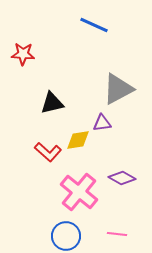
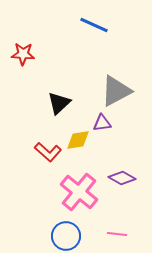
gray triangle: moved 2 px left, 2 px down
black triangle: moved 7 px right; rotated 30 degrees counterclockwise
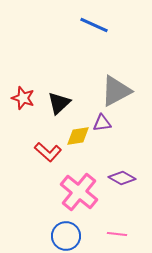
red star: moved 44 px down; rotated 15 degrees clockwise
yellow diamond: moved 4 px up
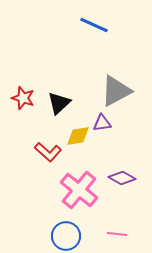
pink cross: moved 2 px up
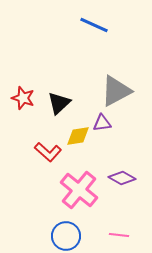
pink line: moved 2 px right, 1 px down
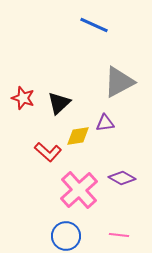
gray triangle: moved 3 px right, 9 px up
purple triangle: moved 3 px right
pink cross: rotated 9 degrees clockwise
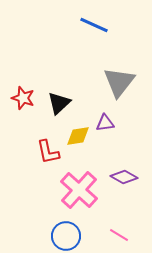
gray triangle: rotated 24 degrees counterclockwise
red L-shape: rotated 36 degrees clockwise
purple diamond: moved 2 px right, 1 px up
pink cross: rotated 6 degrees counterclockwise
pink line: rotated 24 degrees clockwise
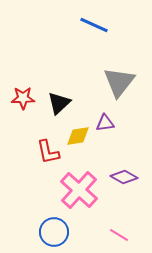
red star: rotated 20 degrees counterclockwise
blue circle: moved 12 px left, 4 px up
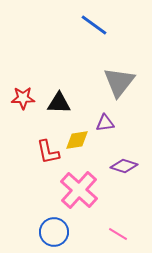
blue line: rotated 12 degrees clockwise
black triangle: rotated 45 degrees clockwise
yellow diamond: moved 1 px left, 4 px down
purple diamond: moved 11 px up; rotated 12 degrees counterclockwise
pink line: moved 1 px left, 1 px up
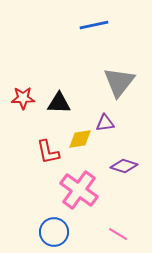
blue line: rotated 48 degrees counterclockwise
yellow diamond: moved 3 px right, 1 px up
pink cross: rotated 6 degrees counterclockwise
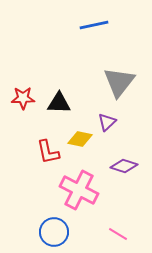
purple triangle: moved 2 px right, 1 px up; rotated 36 degrees counterclockwise
yellow diamond: rotated 20 degrees clockwise
pink cross: rotated 9 degrees counterclockwise
